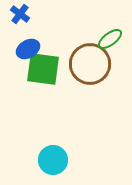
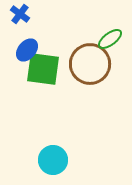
blue ellipse: moved 1 px left, 1 px down; rotated 20 degrees counterclockwise
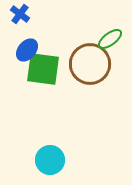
cyan circle: moved 3 px left
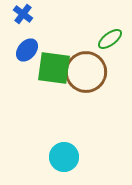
blue cross: moved 3 px right
brown circle: moved 4 px left, 8 px down
green square: moved 11 px right, 1 px up
cyan circle: moved 14 px right, 3 px up
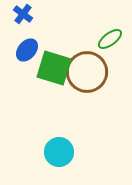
green square: rotated 9 degrees clockwise
brown circle: moved 1 px right
cyan circle: moved 5 px left, 5 px up
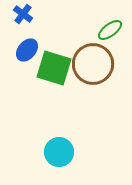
green ellipse: moved 9 px up
brown circle: moved 6 px right, 8 px up
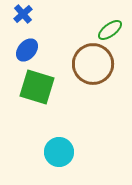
blue cross: rotated 12 degrees clockwise
green square: moved 17 px left, 19 px down
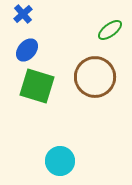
brown circle: moved 2 px right, 13 px down
green square: moved 1 px up
cyan circle: moved 1 px right, 9 px down
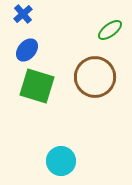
cyan circle: moved 1 px right
